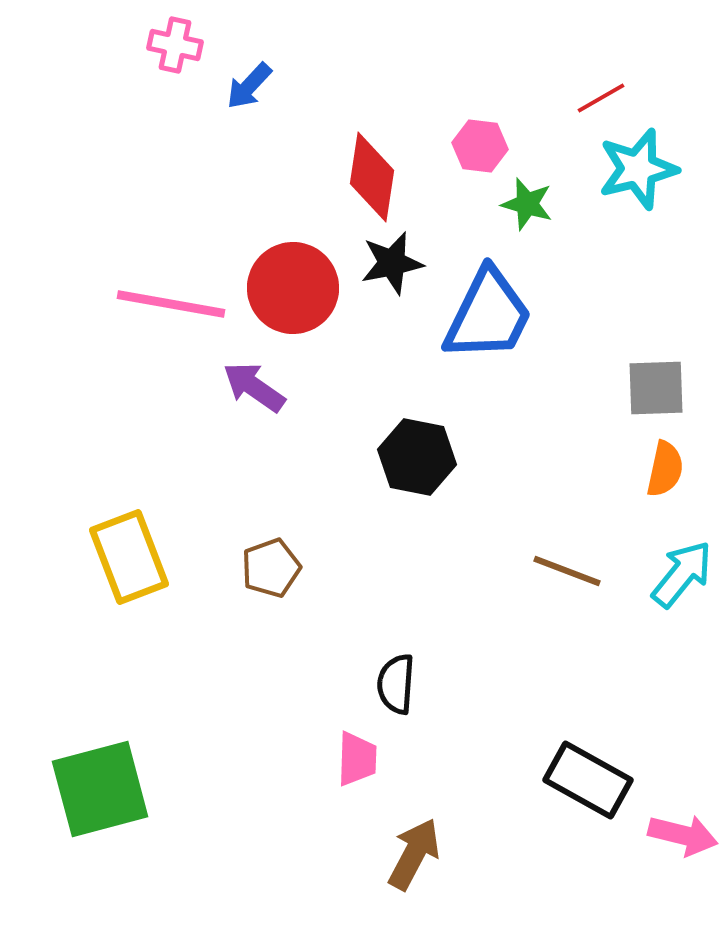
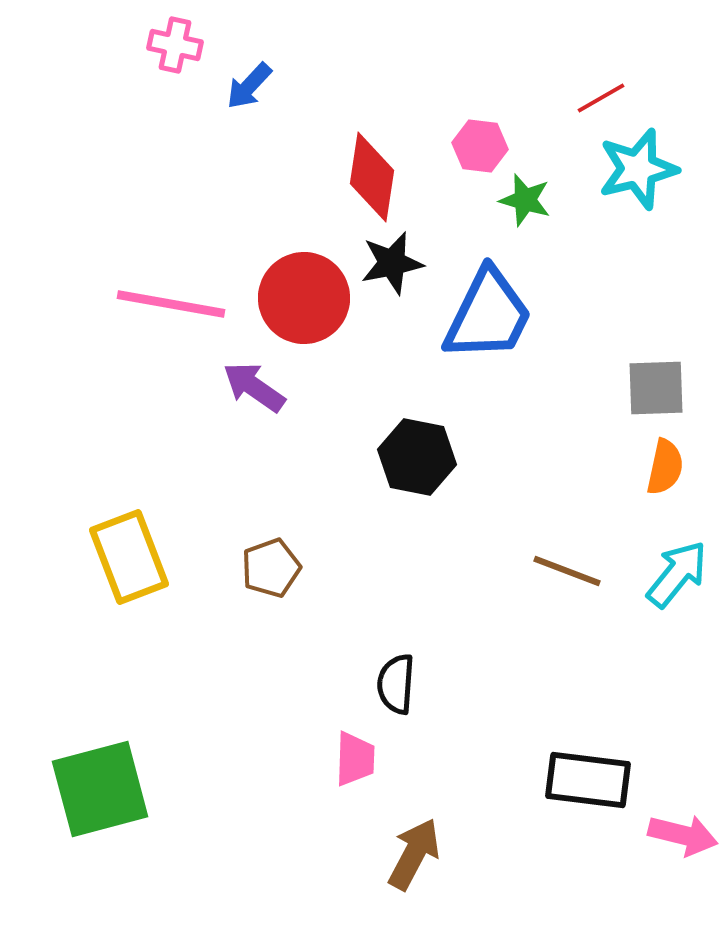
green star: moved 2 px left, 4 px up
red circle: moved 11 px right, 10 px down
orange semicircle: moved 2 px up
cyan arrow: moved 5 px left
pink trapezoid: moved 2 px left
black rectangle: rotated 22 degrees counterclockwise
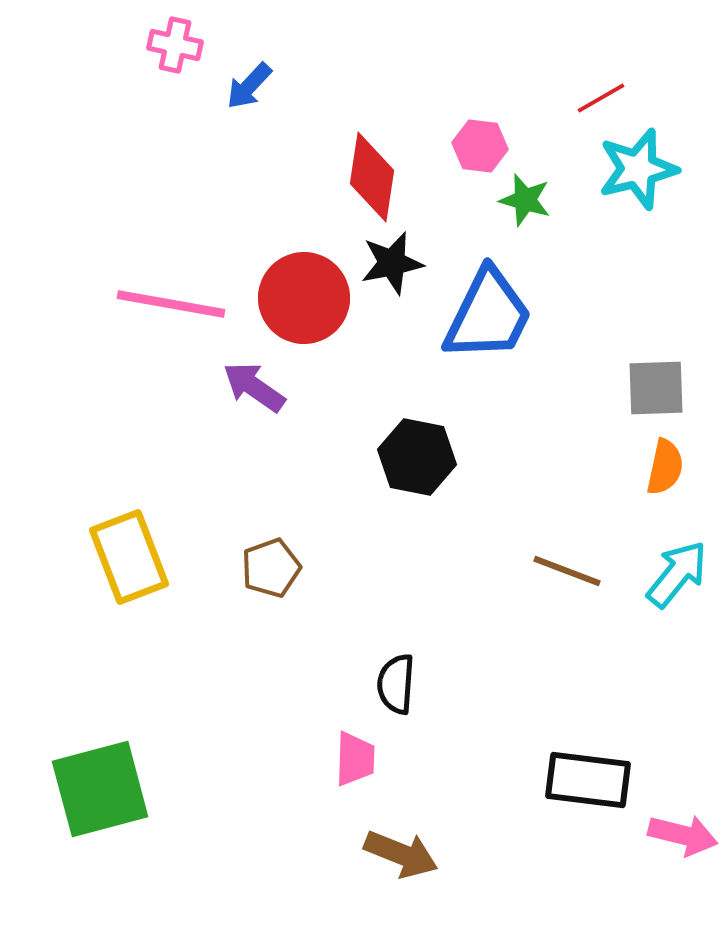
brown arrow: moved 13 px left; rotated 84 degrees clockwise
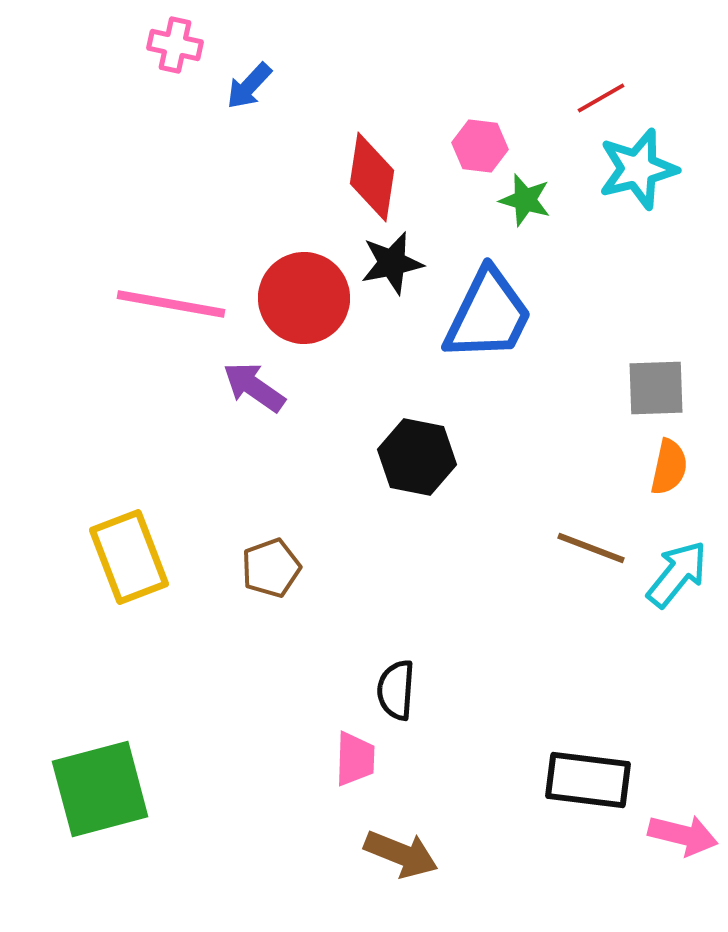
orange semicircle: moved 4 px right
brown line: moved 24 px right, 23 px up
black semicircle: moved 6 px down
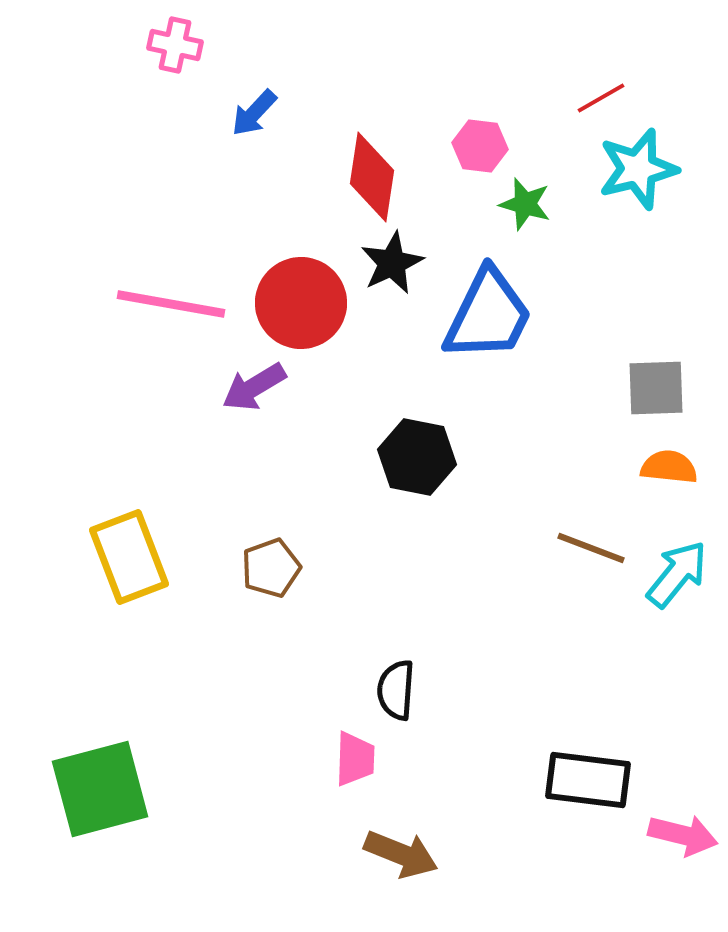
blue arrow: moved 5 px right, 27 px down
green star: moved 4 px down
black star: rotated 14 degrees counterclockwise
red circle: moved 3 px left, 5 px down
purple arrow: rotated 66 degrees counterclockwise
orange semicircle: rotated 96 degrees counterclockwise
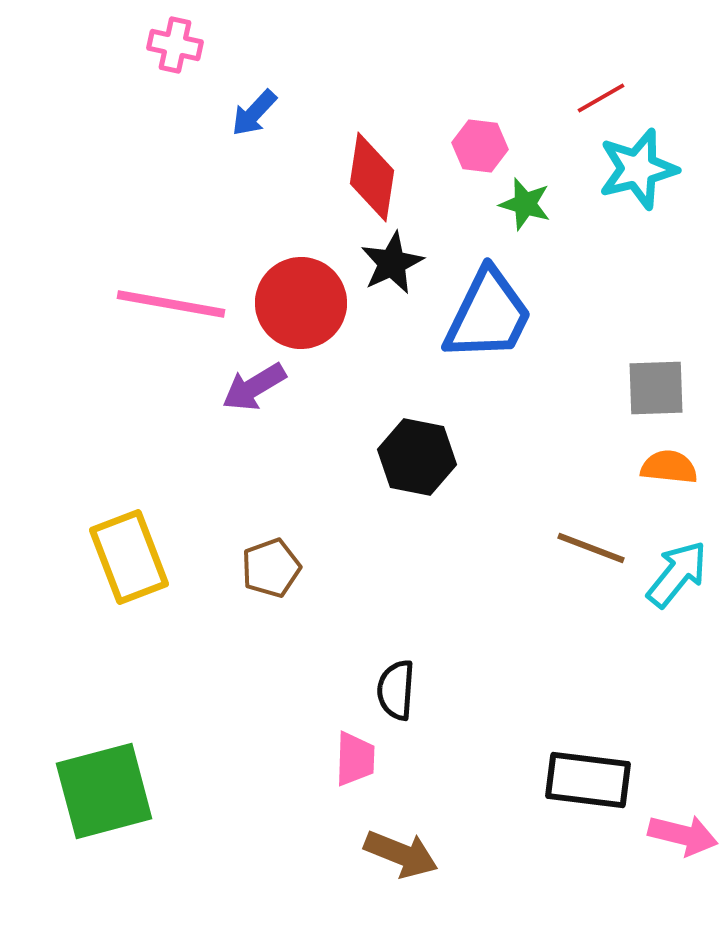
green square: moved 4 px right, 2 px down
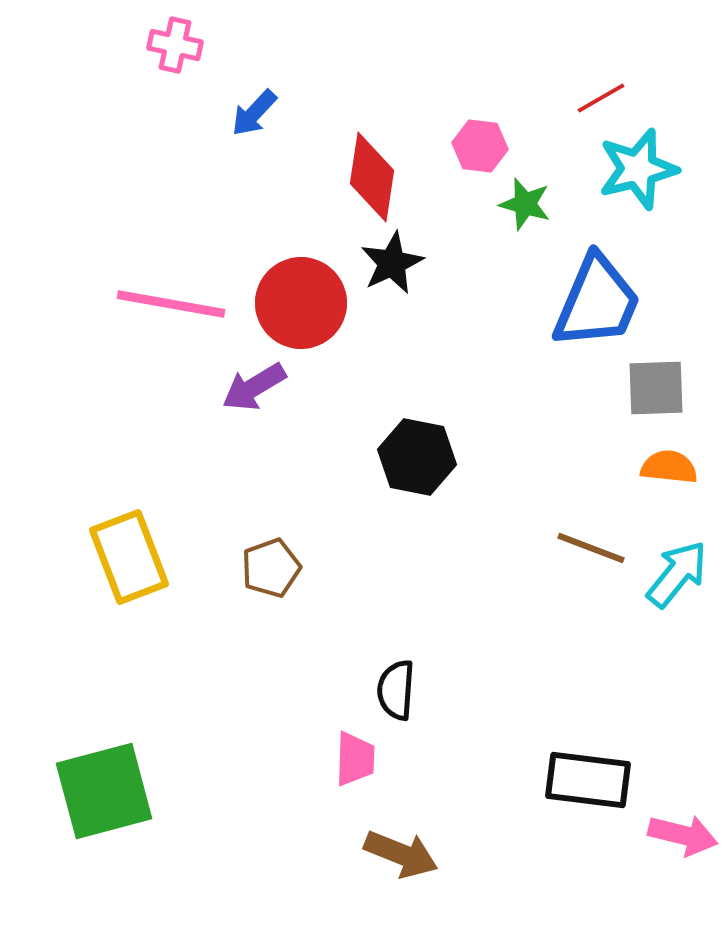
blue trapezoid: moved 109 px right, 13 px up; rotated 3 degrees counterclockwise
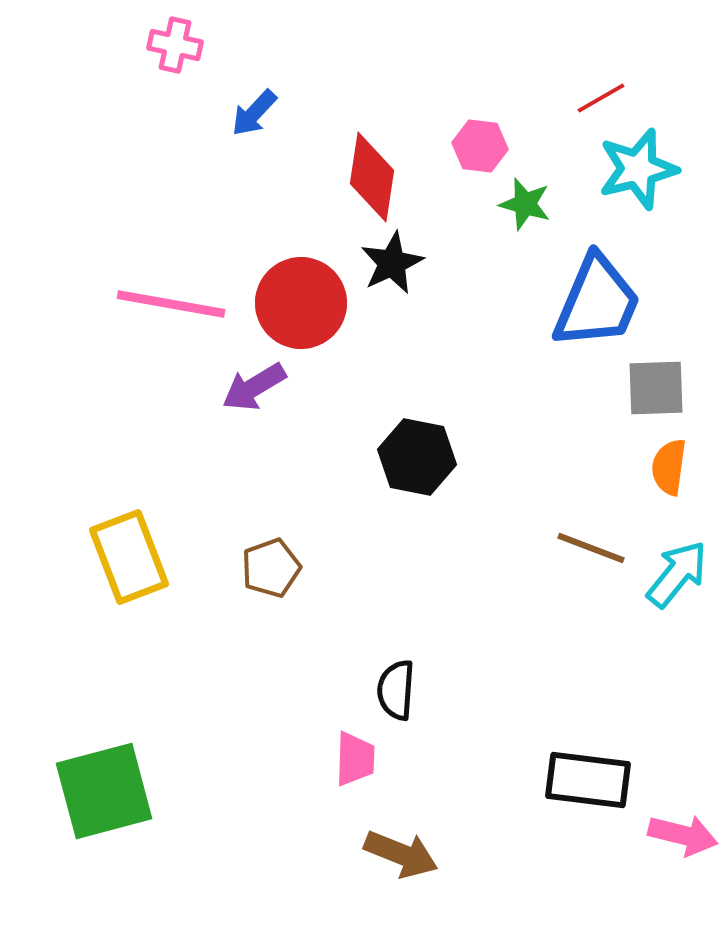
orange semicircle: rotated 88 degrees counterclockwise
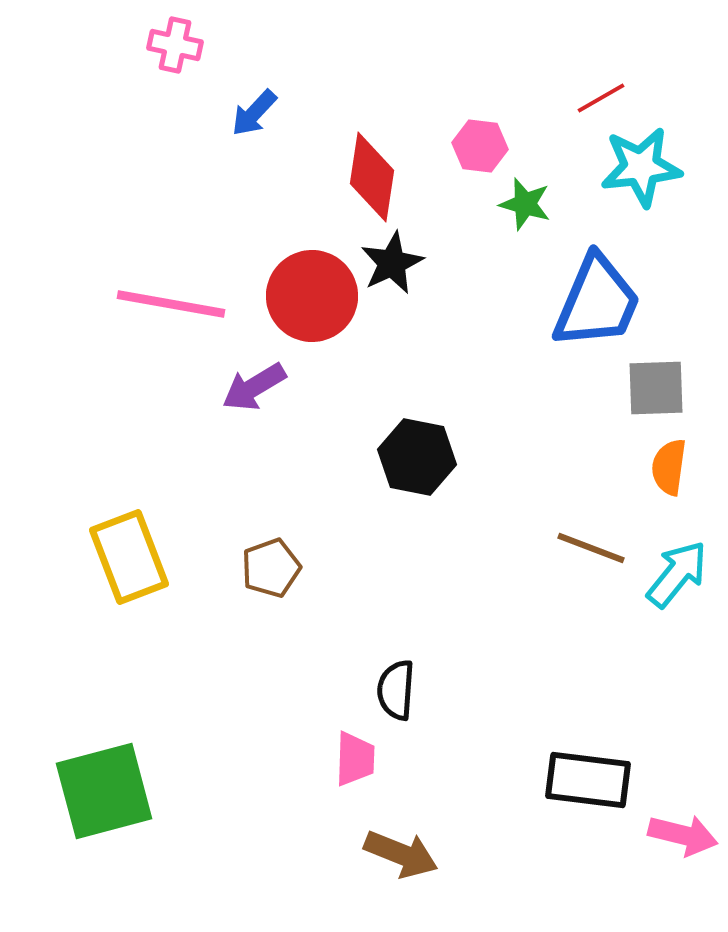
cyan star: moved 3 px right, 2 px up; rotated 8 degrees clockwise
red circle: moved 11 px right, 7 px up
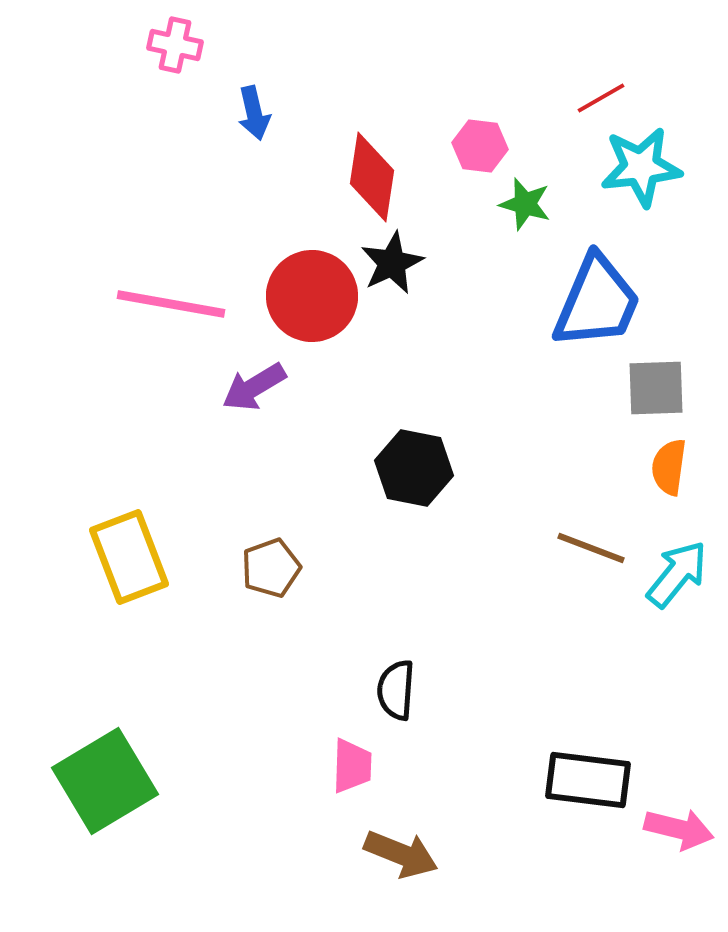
blue arrow: rotated 56 degrees counterclockwise
black hexagon: moved 3 px left, 11 px down
pink trapezoid: moved 3 px left, 7 px down
green square: moved 1 px right, 10 px up; rotated 16 degrees counterclockwise
pink arrow: moved 4 px left, 6 px up
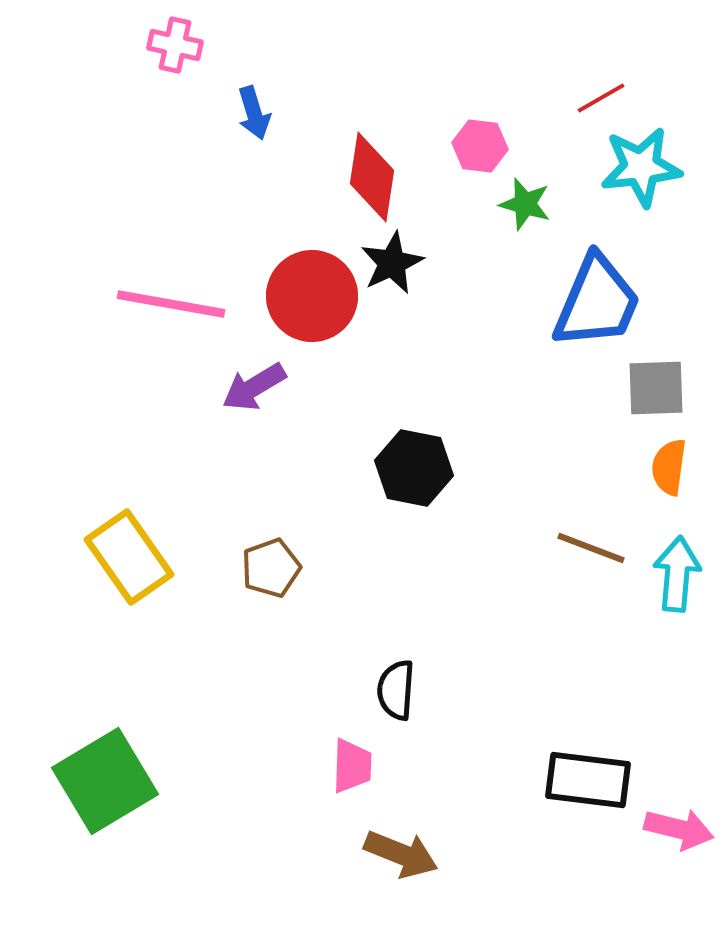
blue arrow: rotated 4 degrees counterclockwise
yellow rectangle: rotated 14 degrees counterclockwise
cyan arrow: rotated 34 degrees counterclockwise
